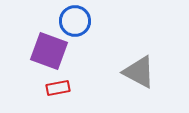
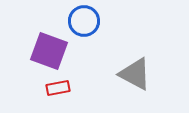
blue circle: moved 9 px right
gray triangle: moved 4 px left, 2 px down
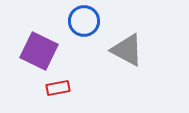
purple square: moved 10 px left; rotated 6 degrees clockwise
gray triangle: moved 8 px left, 24 px up
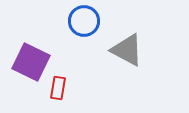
purple square: moved 8 px left, 11 px down
red rectangle: rotated 70 degrees counterclockwise
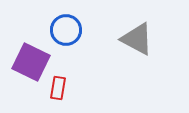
blue circle: moved 18 px left, 9 px down
gray triangle: moved 10 px right, 11 px up
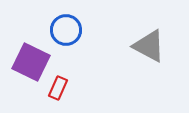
gray triangle: moved 12 px right, 7 px down
red rectangle: rotated 15 degrees clockwise
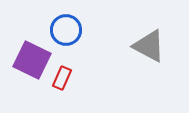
purple square: moved 1 px right, 2 px up
red rectangle: moved 4 px right, 10 px up
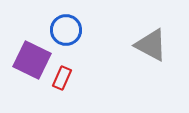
gray triangle: moved 2 px right, 1 px up
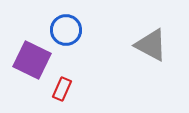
red rectangle: moved 11 px down
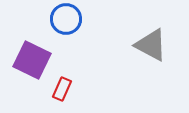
blue circle: moved 11 px up
